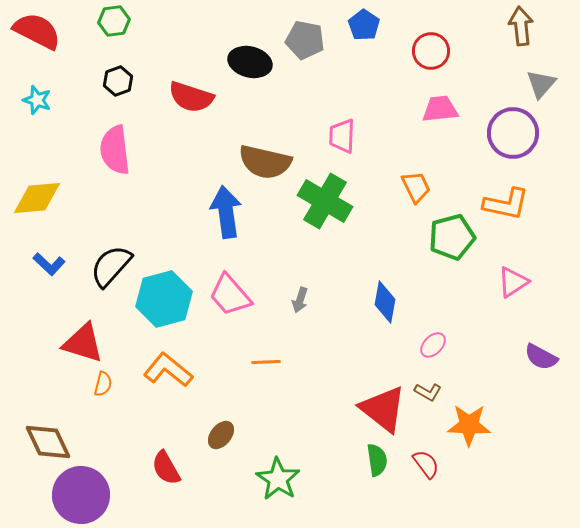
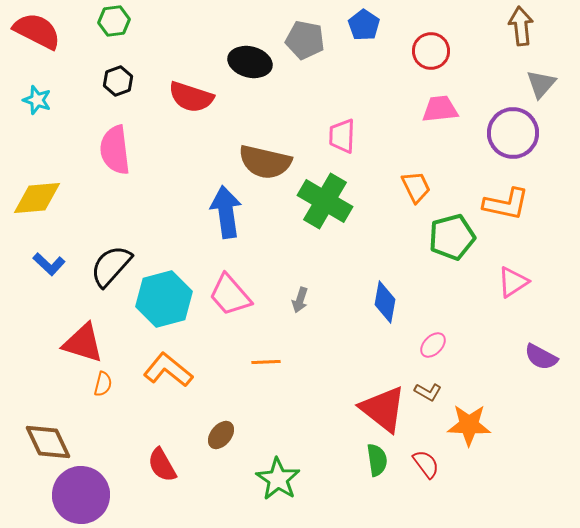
red semicircle at (166, 468): moved 4 px left, 3 px up
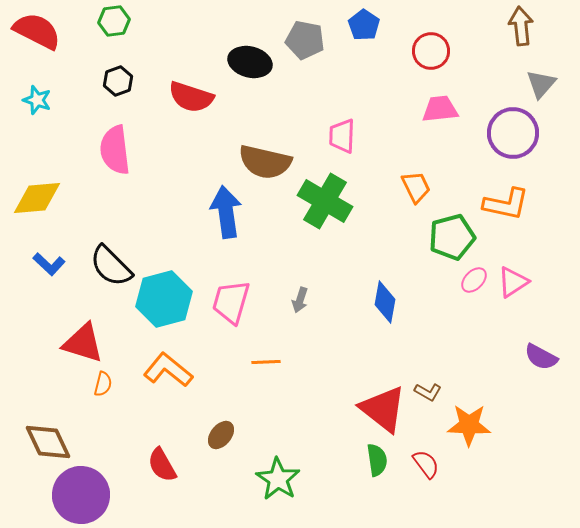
black semicircle at (111, 266): rotated 87 degrees counterclockwise
pink trapezoid at (230, 295): moved 1 px right, 7 px down; rotated 57 degrees clockwise
pink ellipse at (433, 345): moved 41 px right, 65 px up
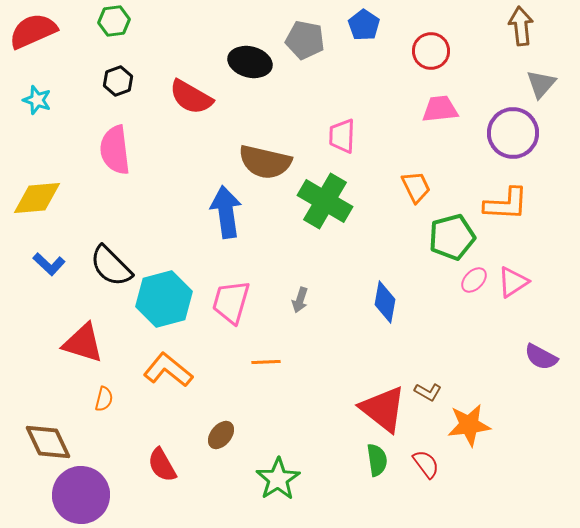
red semicircle at (37, 31): moved 4 px left; rotated 51 degrees counterclockwise
red semicircle at (191, 97): rotated 12 degrees clockwise
orange L-shape at (506, 204): rotated 9 degrees counterclockwise
orange semicircle at (103, 384): moved 1 px right, 15 px down
orange star at (469, 425): rotated 9 degrees counterclockwise
green star at (278, 479): rotated 6 degrees clockwise
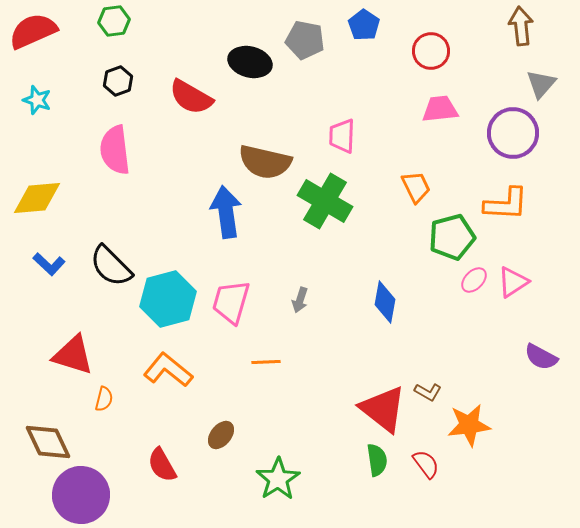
cyan hexagon at (164, 299): moved 4 px right
red triangle at (83, 343): moved 10 px left, 12 px down
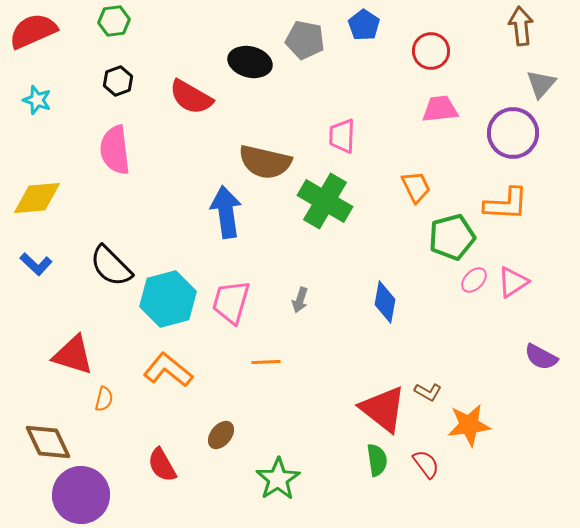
blue L-shape at (49, 264): moved 13 px left
